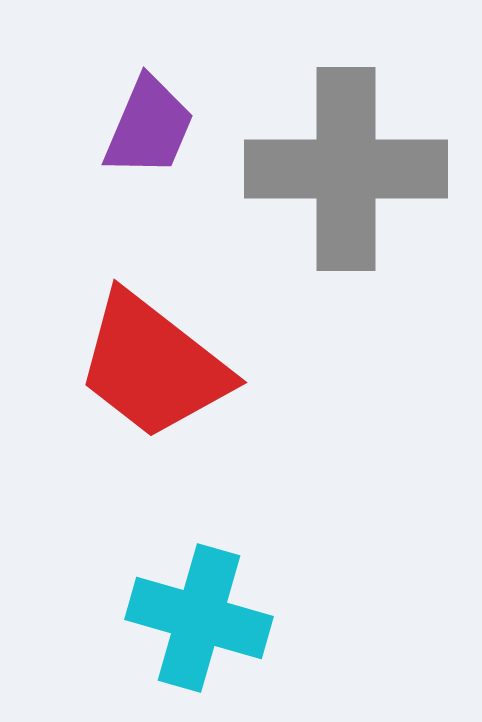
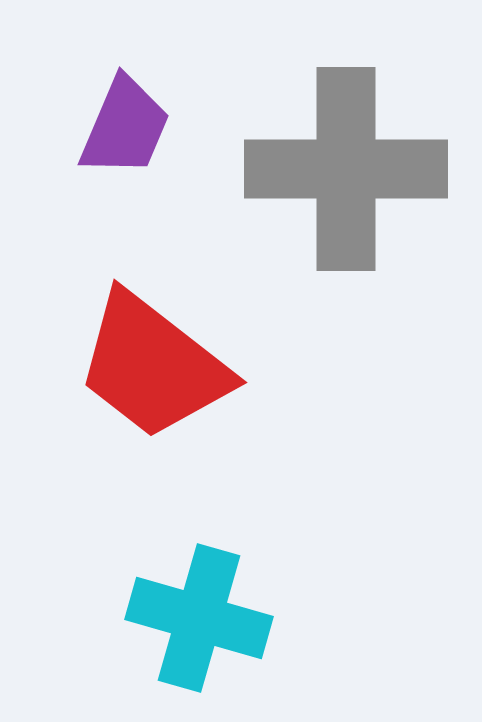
purple trapezoid: moved 24 px left
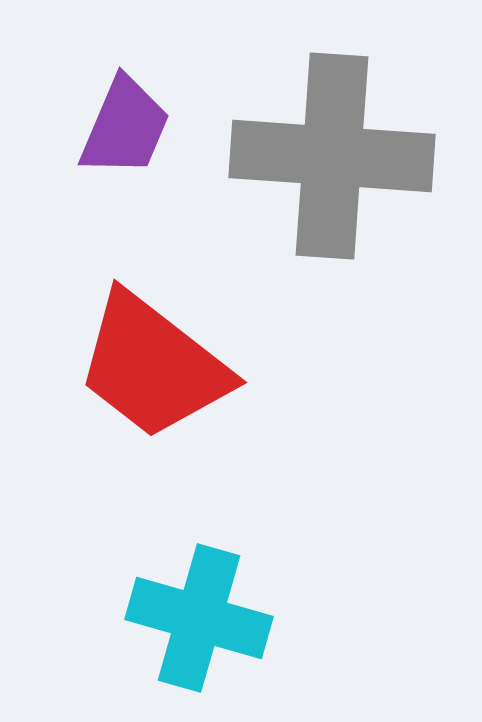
gray cross: moved 14 px left, 13 px up; rotated 4 degrees clockwise
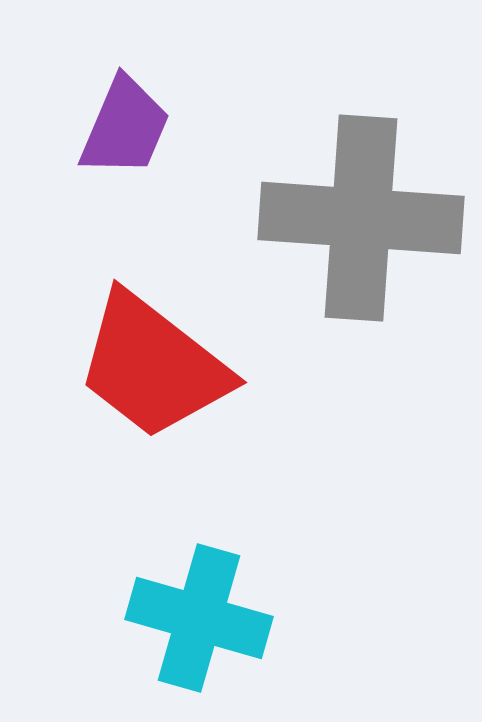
gray cross: moved 29 px right, 62 px down
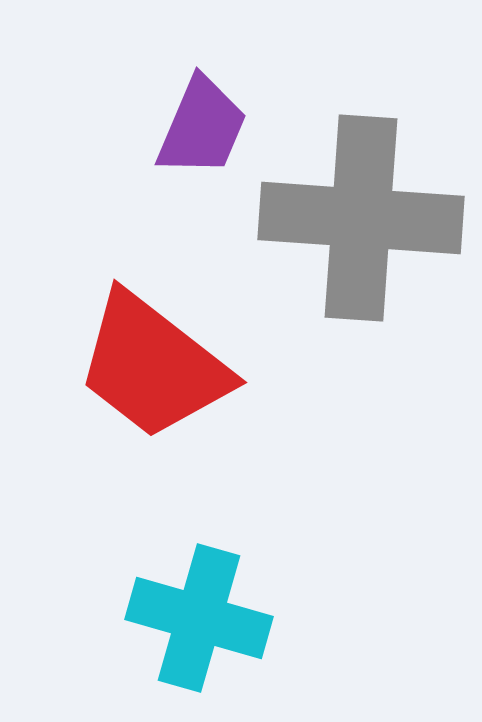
purple trapezoid: moved 77 px right
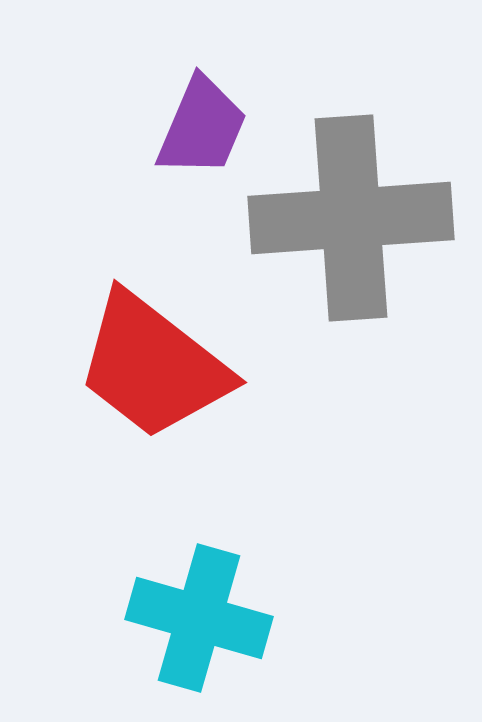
gray cross: moved 10 px left; rotated 8 degrees counterclockwise
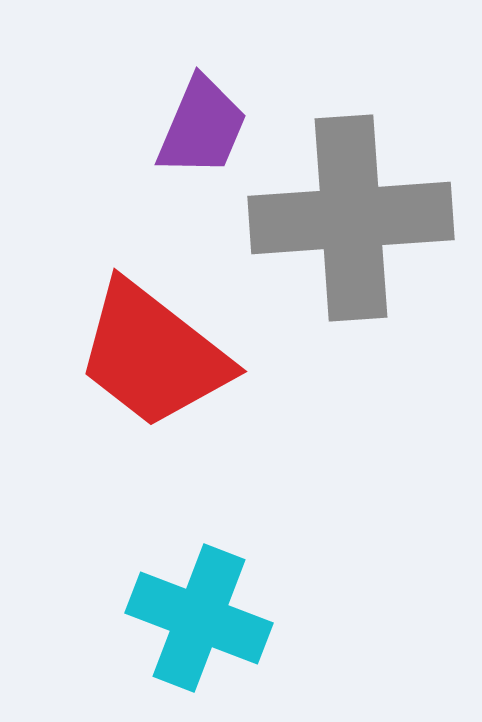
red trapezoid: moved 11 px up
cyan cross: rotated 5 degrees clockwise
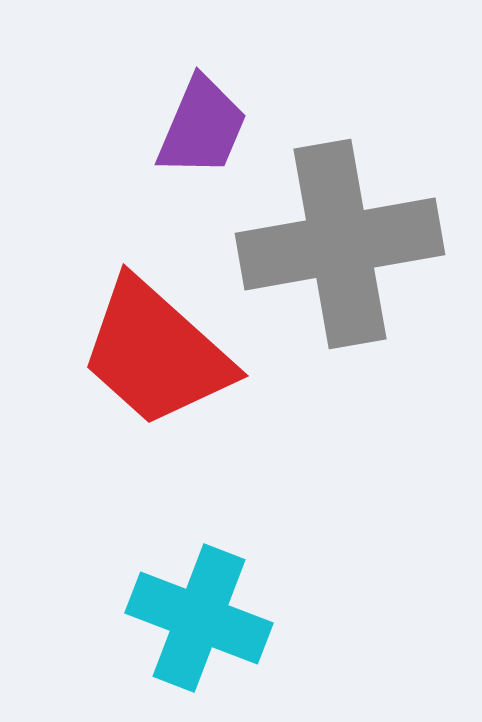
gray cross: moved 11 px left, 26 px down; rotated 6 degrees counterclockwise
red trapezoid: moved 3 px right, 2 px up; rotated 4 degrees clockwise
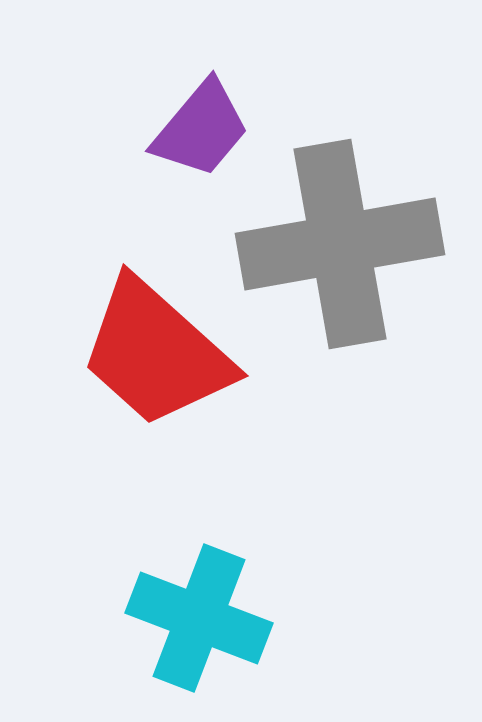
purple trapezoid: moved 1 px left, 2 px down; rotated 17 degrees clockwise
